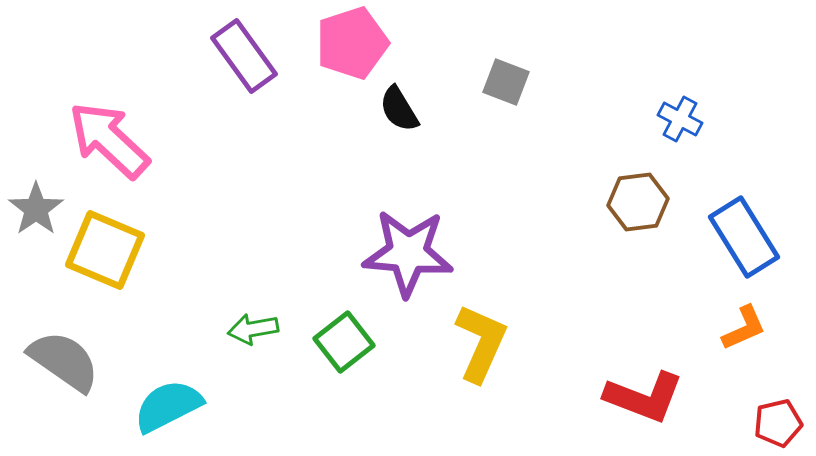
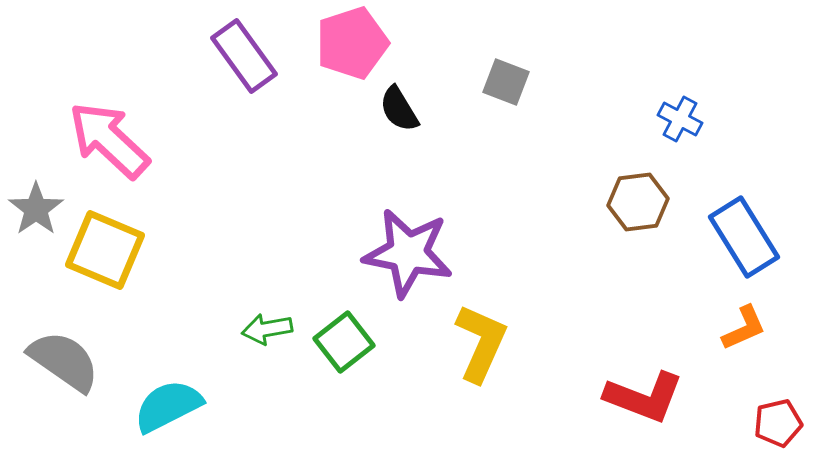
purple star: rotated 6 degrees clockwise
green arrow: moved 14 px right
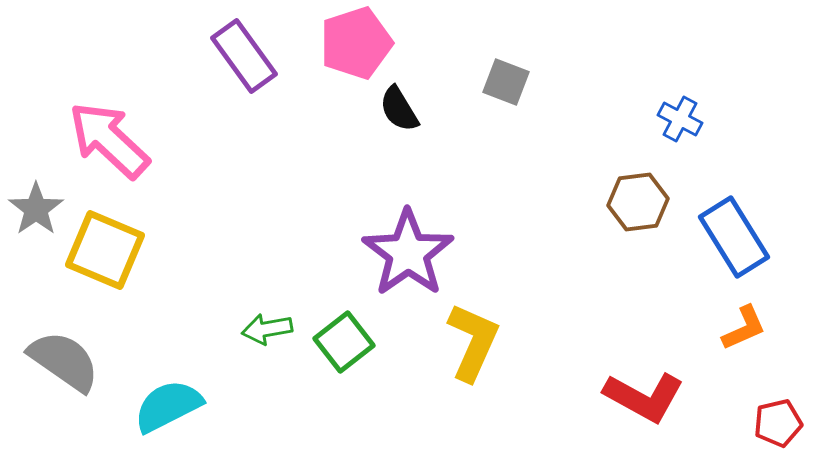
pink pentagon: moved 4 px right
blue rectangle: moved 10 px left
purple star: rotated 26 degrees clockwise
yellow L-shape: moved 8 px left, 1 px up
red L-shape: rotated 8 degrees clockwise
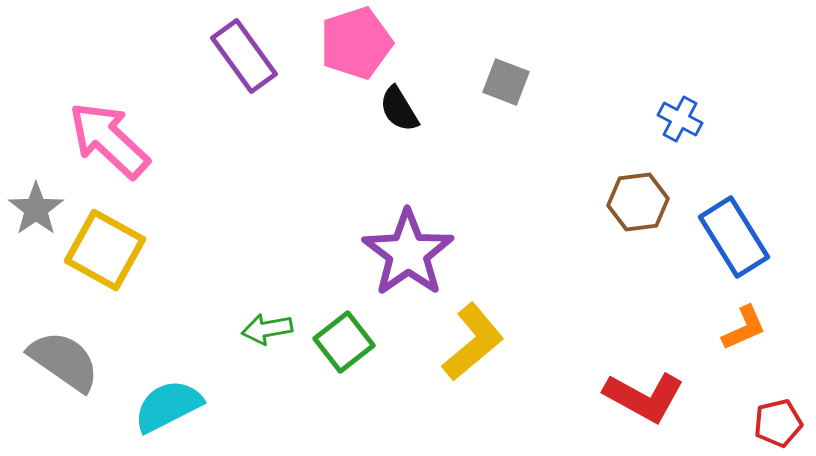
yellow square: rotated 6 degrees clockwise
yellow L-shape: rotated 26 degrees clockwise
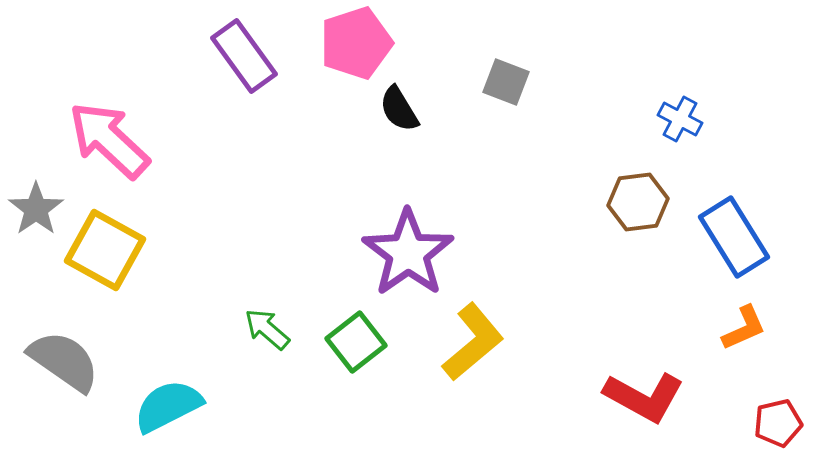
green arrow: rotated 51 degrees clockwise
green square: moved 12 px right
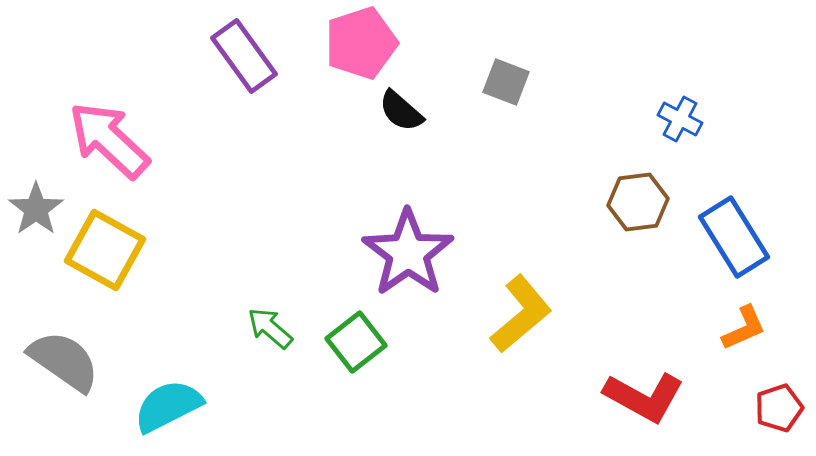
pink pentagon: moved 5 px right
black semicircle: moved 2 px right, 2 px down; rotated 18 degrees counterclockwise
green arrow: moved 3 px right, 1 px up
yellow L-shape: moved 48 px right, 28 px up
red pentagon: moved 1 px right, 15 px up; rotated 6 degrees counterclockwise
